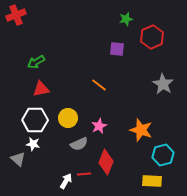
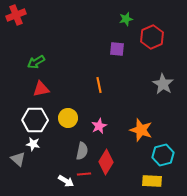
orange line: rotated 42 degrees clockwise
gray semicircle: moved 3 px right, 7 px down; rotated 54 degrees counterclockwise
red diamond: rotated 10 degrees clockwise
white arrow: rotated 91 degrees clockwise
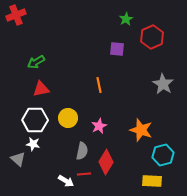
green star: rotated 16 degrees counterclockwise
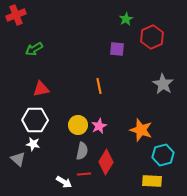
green arrow: moved 2 px left, 13 px up
orange line: moved 1 px down
yellow circle: moved 10 px right, 7 px down
white arrow: moved 2 px left, 1 px down
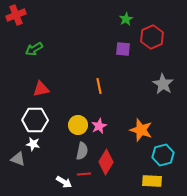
purple square: moved 6 px right
gray triangle: rotated 21 degrees counterclockwise
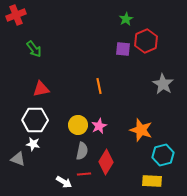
red hexagon: moved 6 px left, 4 px down
green arrow: rotated 96 degrees counterclockwise
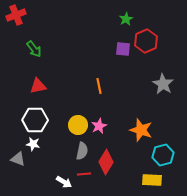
red triangle: moved 3 px left, 3 px up
yellow rectangle: moved 1 px up
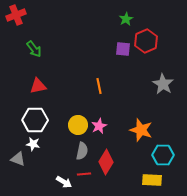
cyan hexagon: rotated 15 degrees clockwise
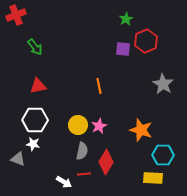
green arrow: moved 1 px right, 2 px up
yellow rectangle: moved 1 px right, 2 px up
